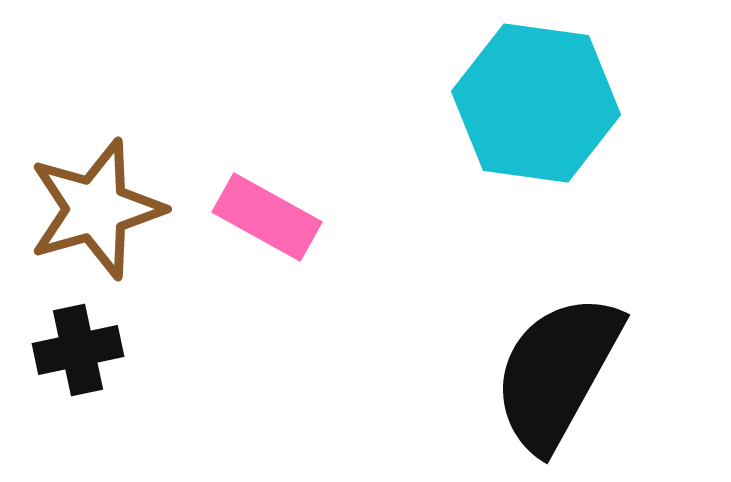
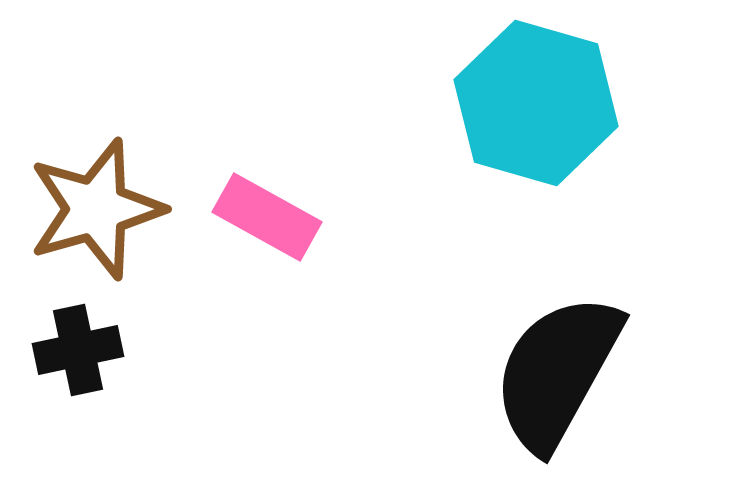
cyan hexagon: rotated 8 degrees clockwise
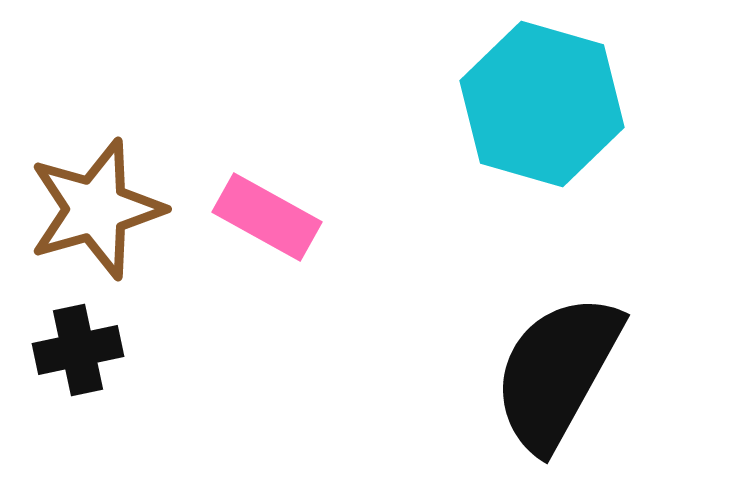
cyan hexagon: moved 6 px right, 1 px down
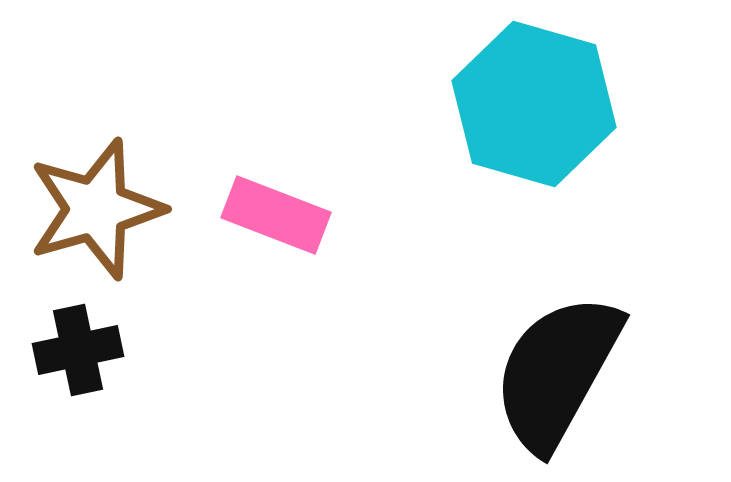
cyan hexagon: moved 8 px left
pink rectangle: moved 9 px right, 2 px up; rotated 8 degrees counterclockwise
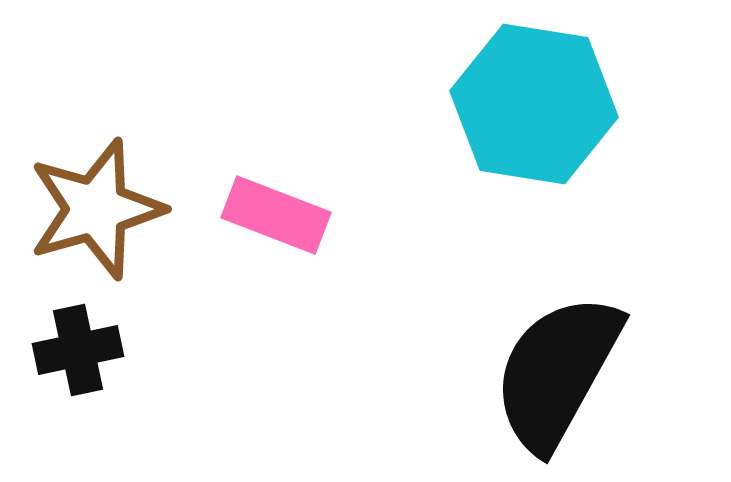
cyan hexagon: rotated 7 degrees counterclockwise
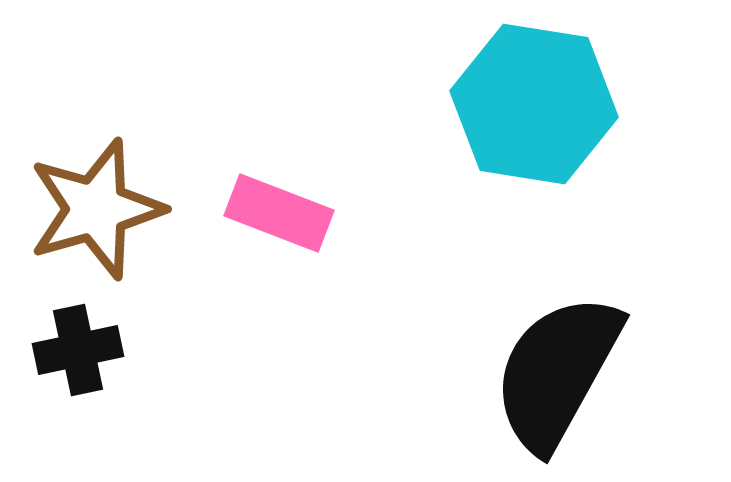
pink rectangle: moved 3 px right, 2 px up
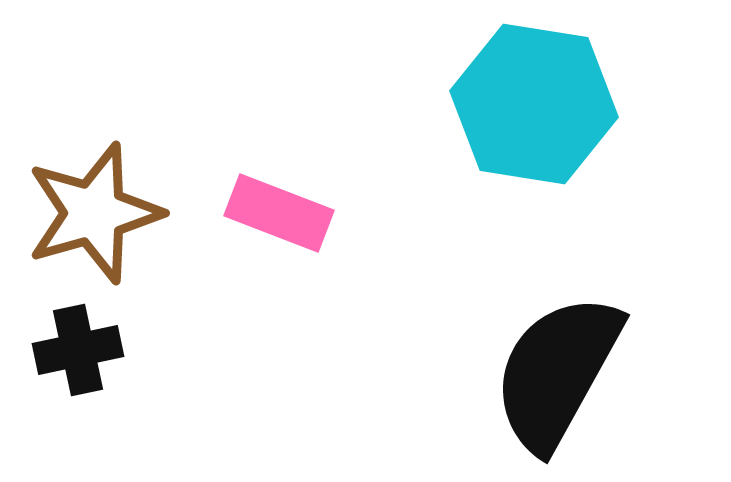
brown star: moved 2 px left, 4 px down
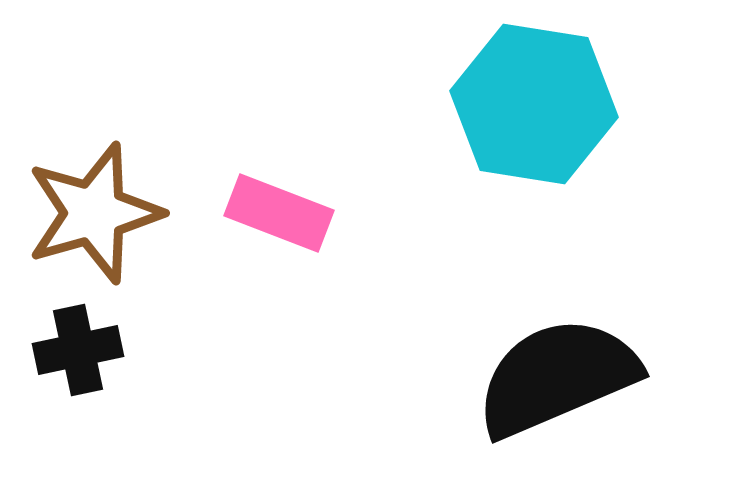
black semicircle: moved 5 px down; rotated 38 degrees clockwise
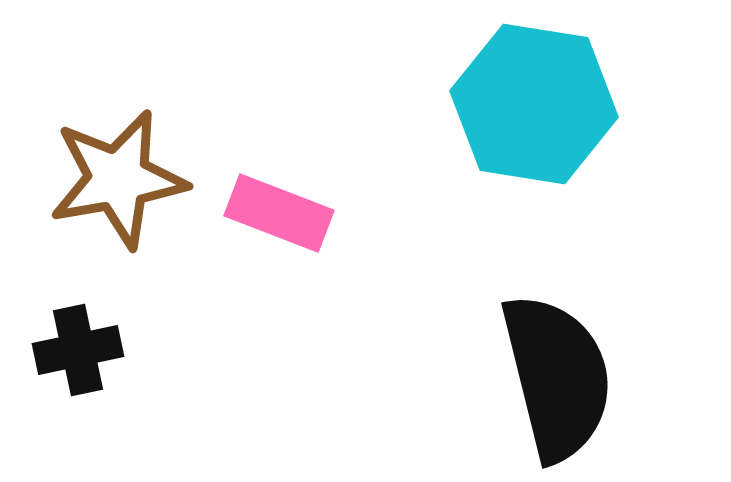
brown star: moved 24 px right, 34 px up; rotated 6 degrees clockwise
black semicircle: rotated 99 degrees clockwise
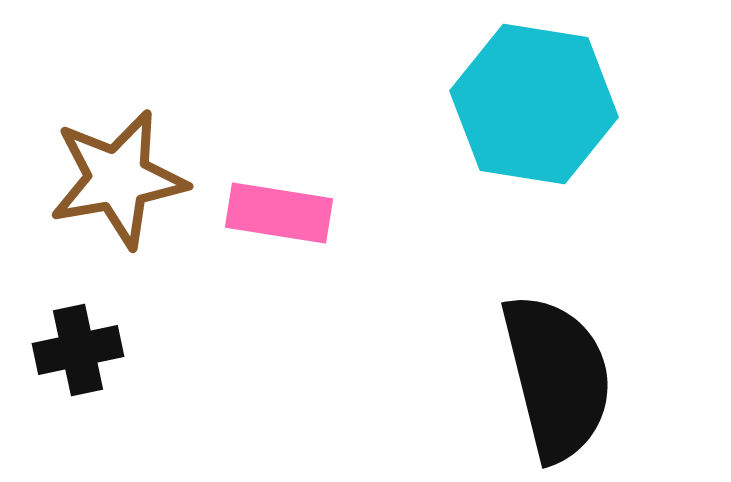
pink rectangle: rotated 12 degrees counterclockwise
